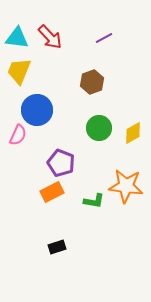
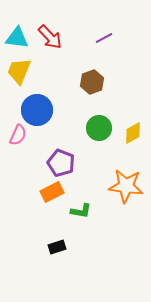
green L-shape: moved 13 px left, 10 px down
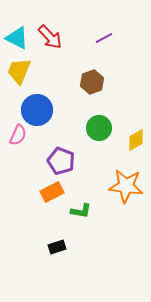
cyan triangle: rotated 20 degrees clockwise
yellow diamond: moved 3 px right, 7 px down
purple pentagon: moved 2 px up
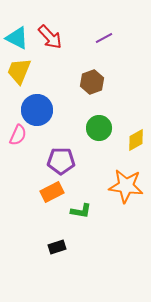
purple pentagon: rotated 20 degrees counterclockwise
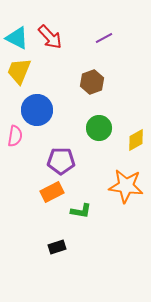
pink semicircle: moved 3 px left, 1 px down; rotated 15 degrees counterclockwise
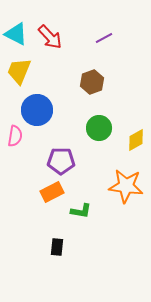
cyan triangle: moved 1 px left, 4 px up
black rectangle: rotated 66 degrees counterclockwise
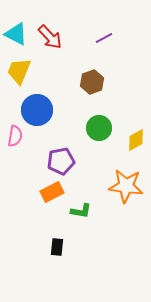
purple pentagon: rotated 12 degrees counterclockwise
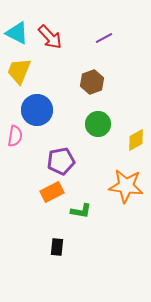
cyan triangle: moved 1 px right, 1 px up
green circle: moved 1 px left, 4 px up
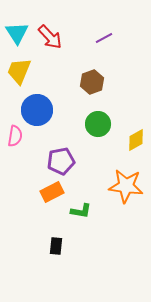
cyan triangle: rotated 30 degrees clockwise
black rectangle: moved 1 px left, 1 px up
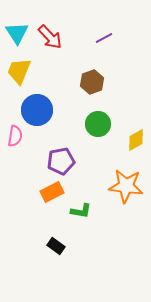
black rectangle: rotated 60 degrees counterclockwise
